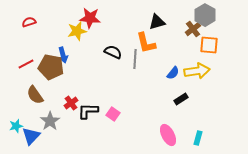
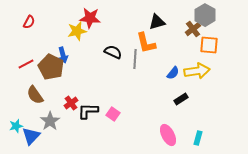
red semicircle: rotated 136 degrees clockwise
brown pentagon: rotated 15 degrees clockwise
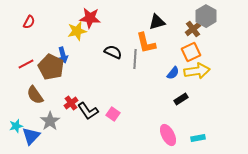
gray hexagon: moved 1 px right, 1 px down
orange square: moved 18 px left, 7 px down; rotated 30 degrees counterclockwise
black L-shape: rotated 125 degrees counterclockwise
cyan rectangle: rotated 64 degrees clockwise
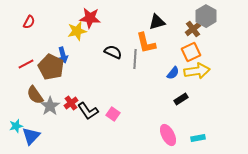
gray star: moved 15 px up
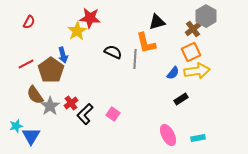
yellow star: rotated 18 degrees counterclockwise
brown pentagon: moved 3 px down; rotated 10 degrees clockwise
black L-shape: moved 3 px left, 3 px down; rotated 80 degrees clockwise
blue triangle: rotated 12 degrees counterclockwise
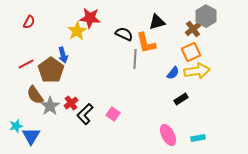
black semicircle: moved 11 px right, 18 px up
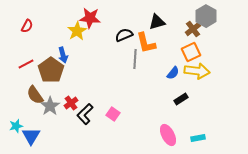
red semicircle: moved 2 px left, 4 px down
black semicircle: moved 1 px down; rotated 48 degrees counterclockwise
yellow arrow: rotated 15 degrees clockwise
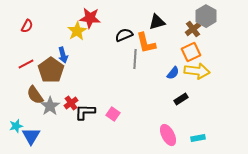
black L-shape: moved 2 px up; rotated 45 degrees clockwise
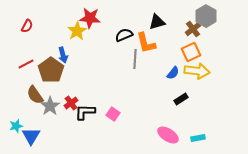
pink ellipse: rotated 30 degrees counterclockwise
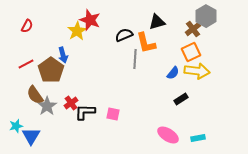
red star: moved 2 px down; rotated 15 degrees clockwise
gray star: moved 3 px left
pink square: rotated 24 degrees counterclockwise
